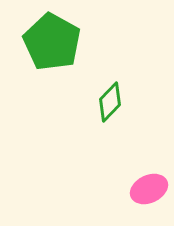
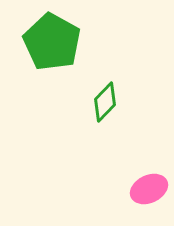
green diamond: moved 5 px left
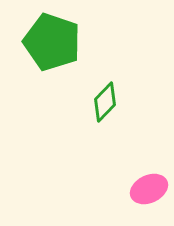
green pentagon: rotated 10 degrees counterclockwise
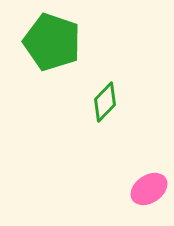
pink ellipse: rotated 9 degrees counterclockwise
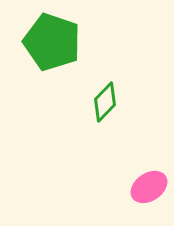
pink ellipse: moved 2 px up
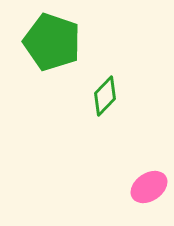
green diamond: moved 6 px up
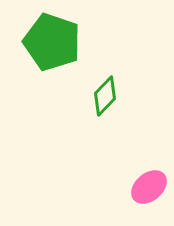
pink ellipse: rotated 6 degrees counterclockwise
